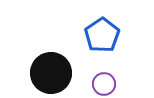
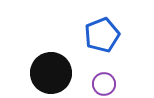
blue pentagon: rotated 12 degrees clockwise
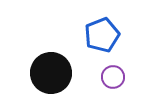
purple circle: moved 9 px right, 7 px up
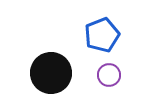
purple circle: moved 4 px left, 2 px up
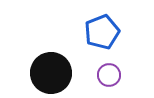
blue pentagon: moved 3 px up
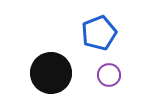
blue pentagon: moved 3 px left, 1 px down
